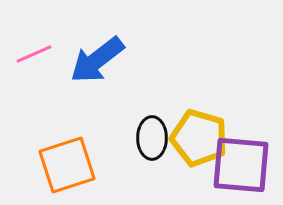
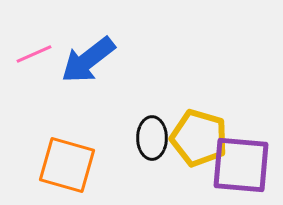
blue arrow: moved 9 px left
orange square: rotated 34 degrees clockwise
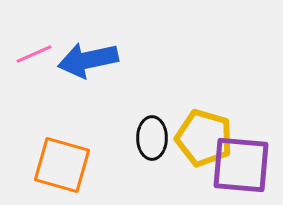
blue arrow: rotated 26 degrees clockwise
yellow pentagon: moved 5 px right
orange square: moved 5 px left
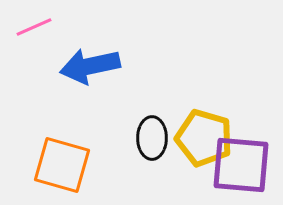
pink line: moved 27 px up
blue arrow: moved 2 px right, 6 px down
